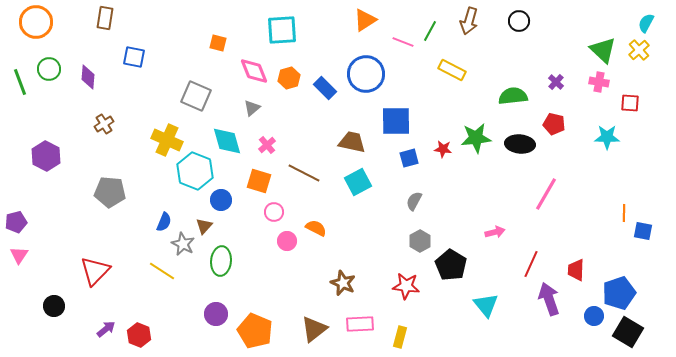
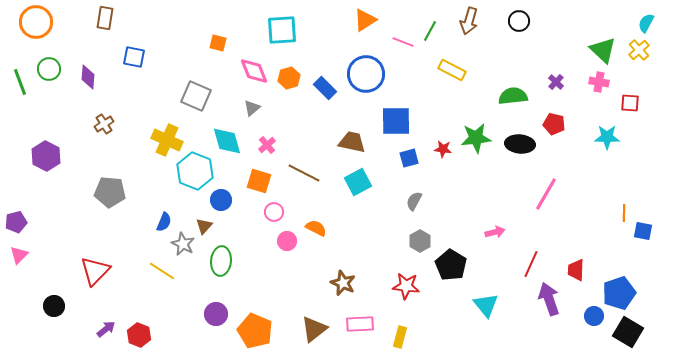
pink triangle at (19, 255): rotated 12 degrees clockwise
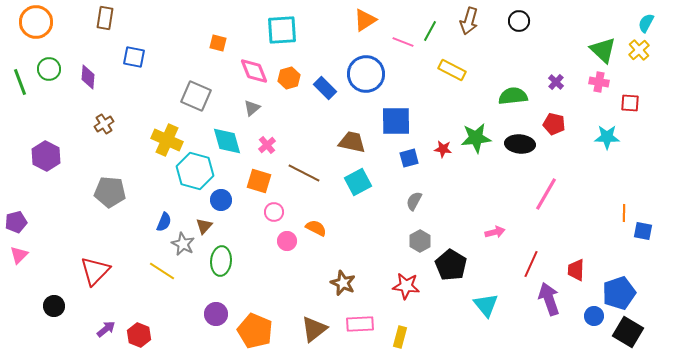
cyan hexagon at (195, 171): rotated 6 degrees counterclockwise
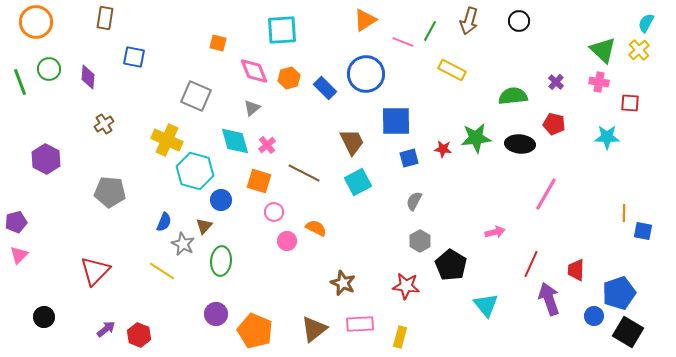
cyan diamond at (227, 141): moved 8 px right
brown trapezoid at (352, 142): rotated 52 degrees clockwise
purple hexagon at (46, 156): moved 3 px down
black circle at (54, 306): moved 10 px left, 11 px down
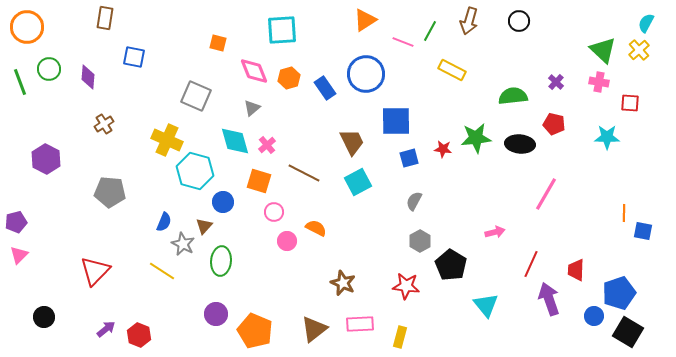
orange circle at (36, 22): moved 9 px left, 5 px down
blue rectangle at (325, 88): rotated 10 degrees clockwise
blue circle at (221, 200): moved 2 px right, 2 px down
